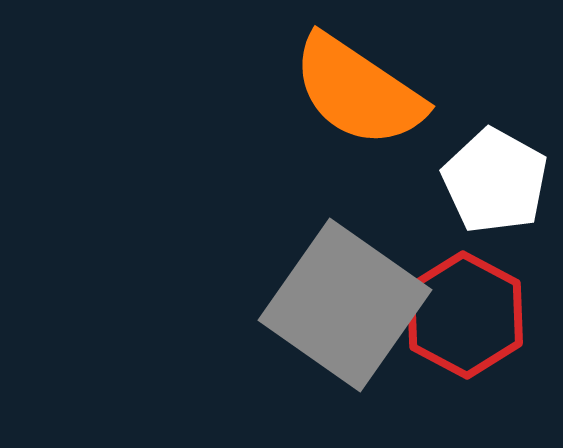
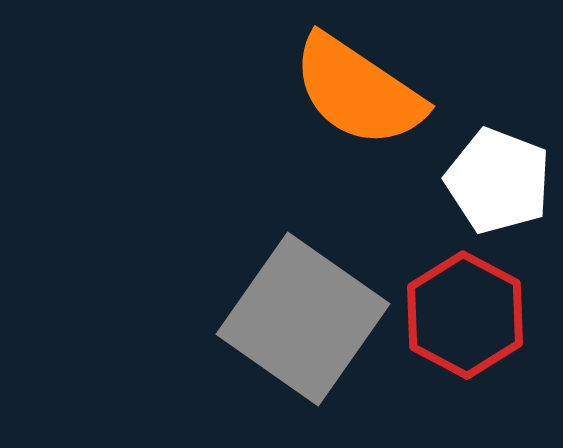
white pentagon: moved 3 px right; rotated 8 degrees counterclockwise
gray square: moved 42 px left, 14 px down
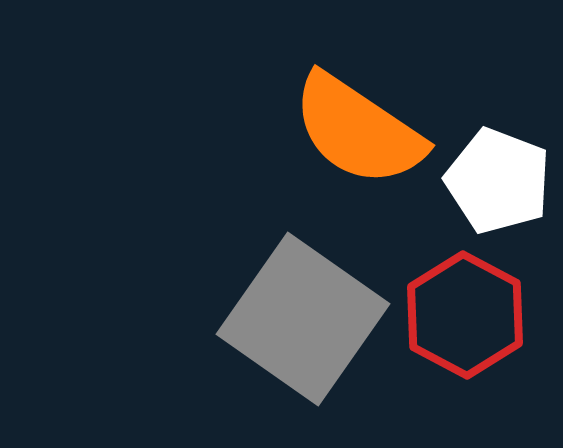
orange semicircle: moved 39 px down
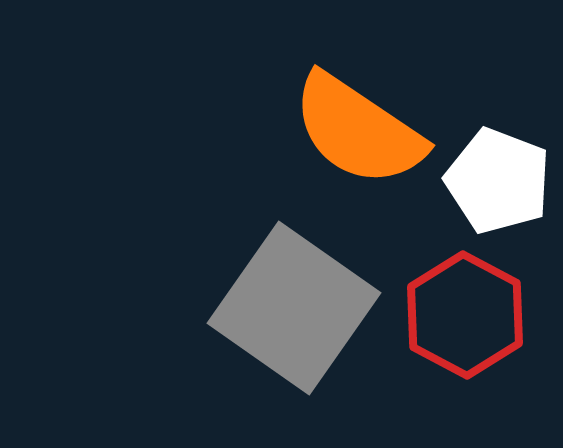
gray square: moved 9 px left, 11 px up
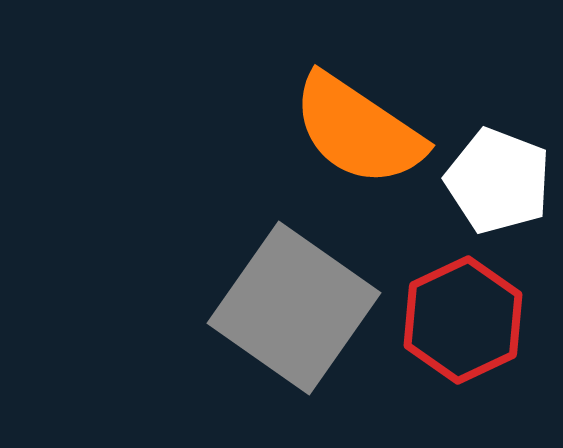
red hexagon: moved 2 px left, 5 px down; rotated 7 degrees clockwise
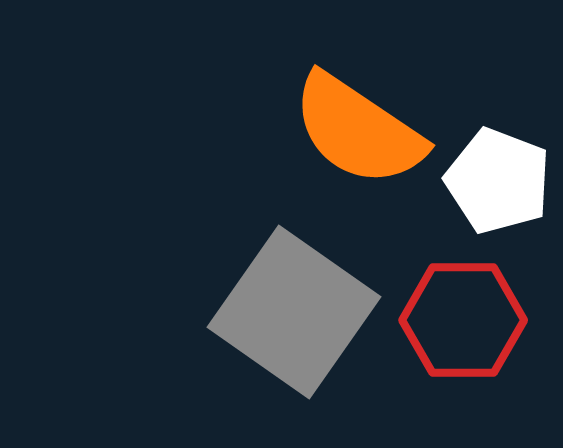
gray square: moved 4 px down
red hexagon: rotated 25 degrees clockwise
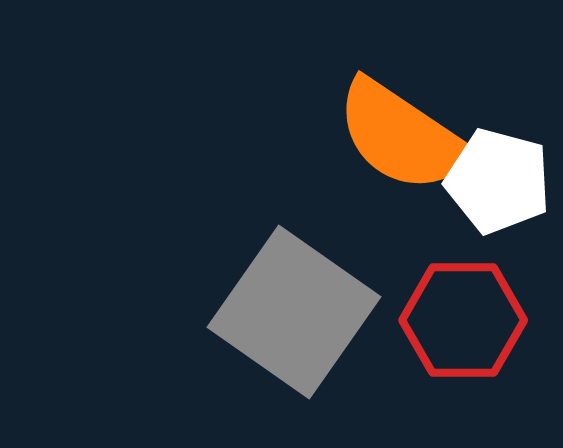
orange semicircle: moved 44 px right, 6 px down
white pentagon: rotated 6 degrees counterclockwise
